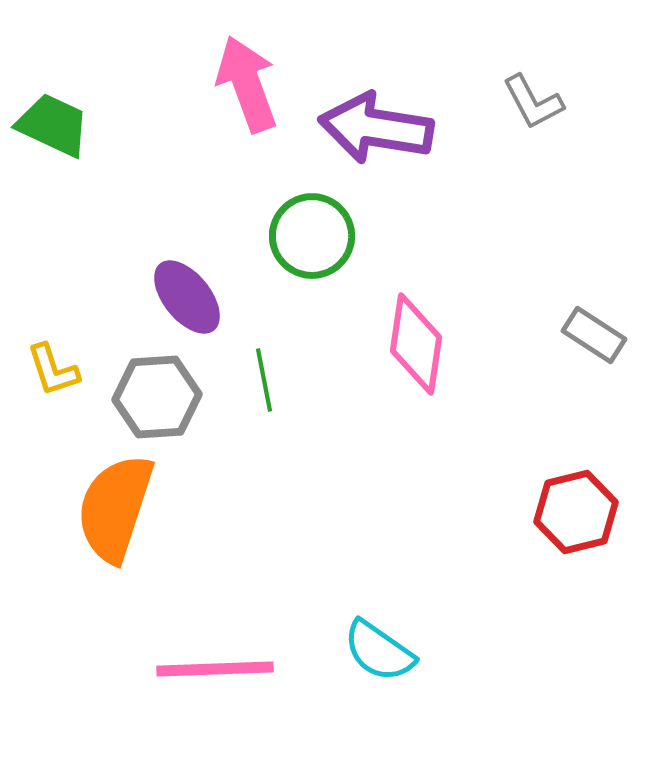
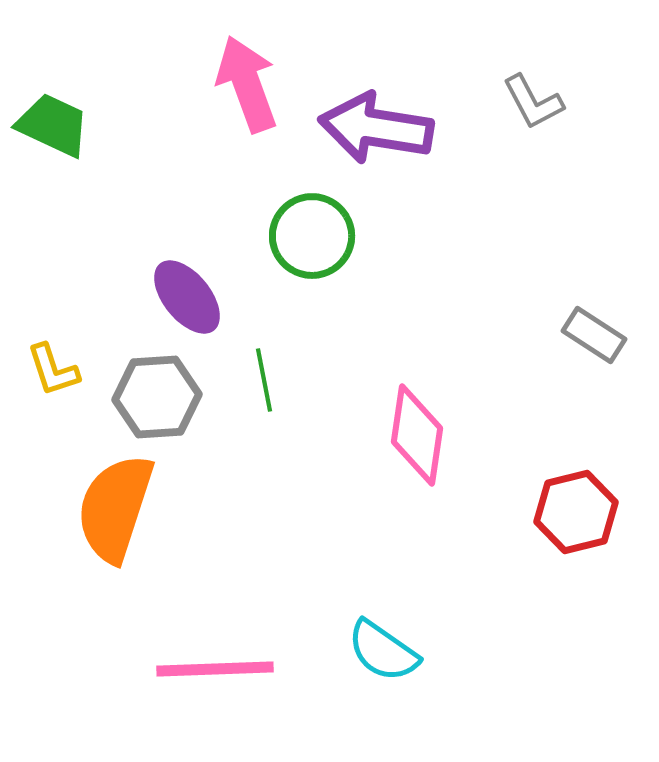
pink diamond: moved 1 px right, 91 px down
cyan semicircle: moved 4 px right
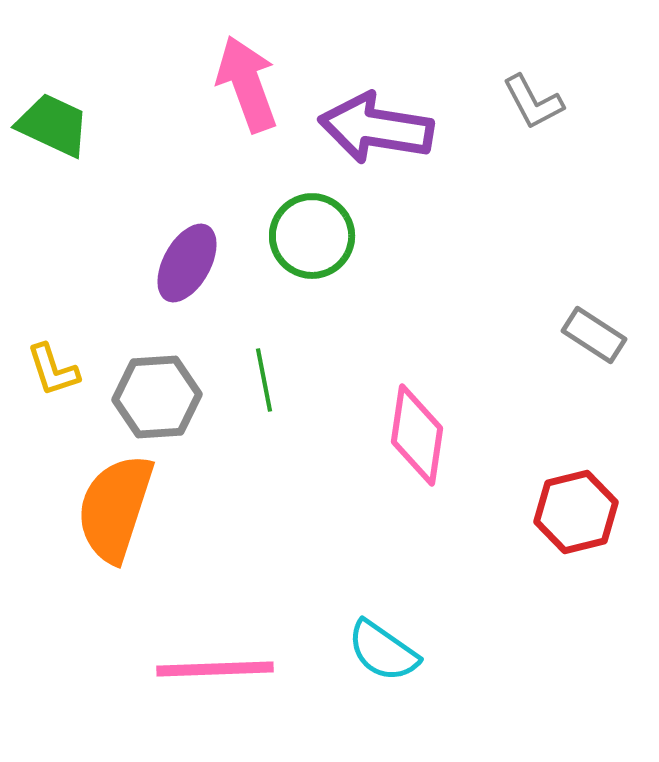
purple ellipse: moved 34 px up; rotated 68 degrees clockwise
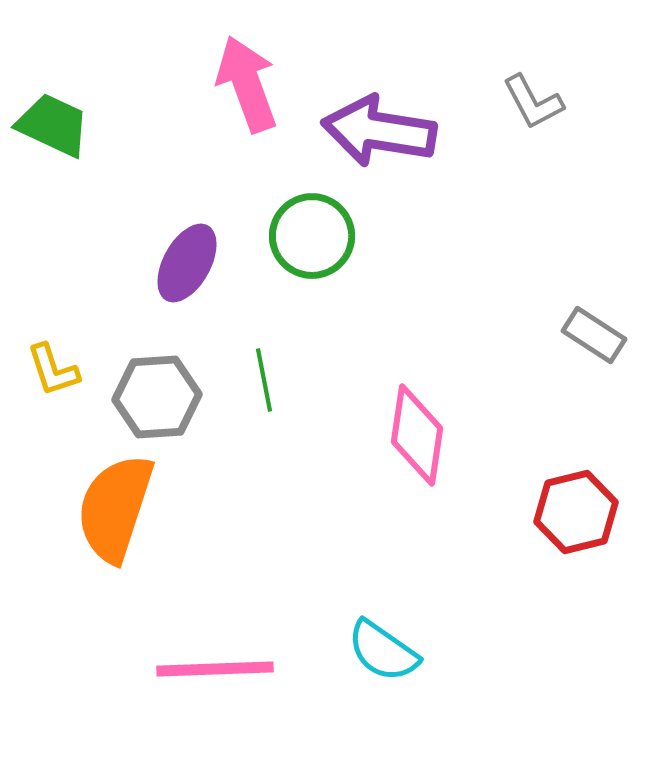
purple arrow: moved 3 px right, 3 px down
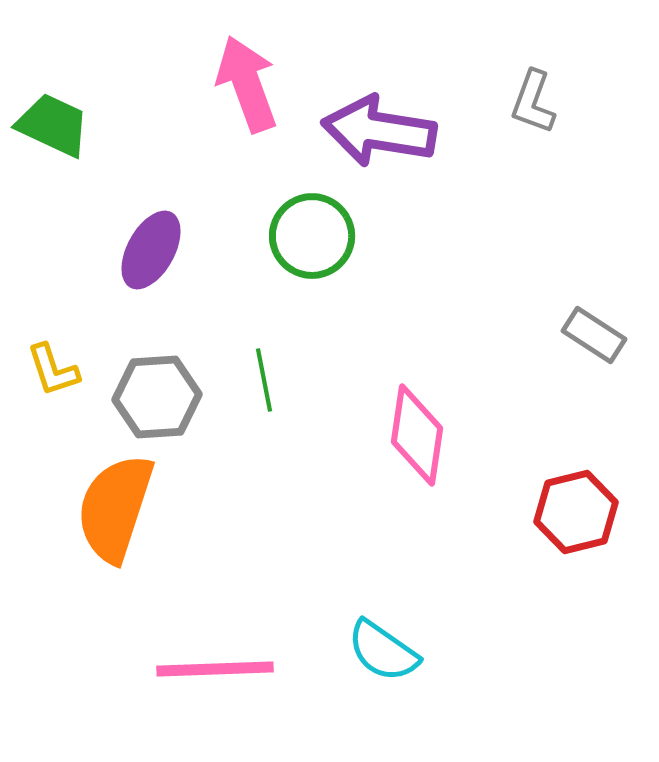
gray L-shape: rotated 48 degrees clockwise
purple ellipse: moved 36 px left, 13 px up
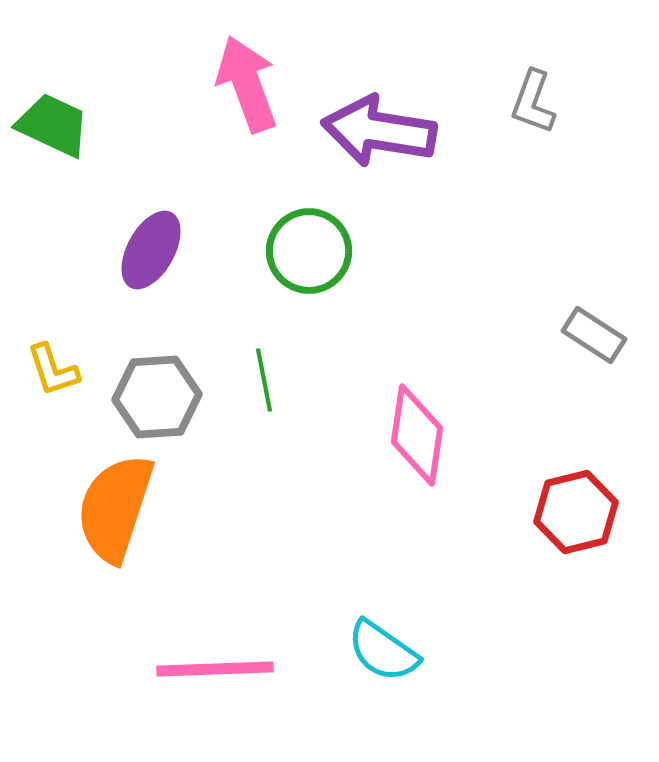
green circle: moved 3 px left, 15 px down
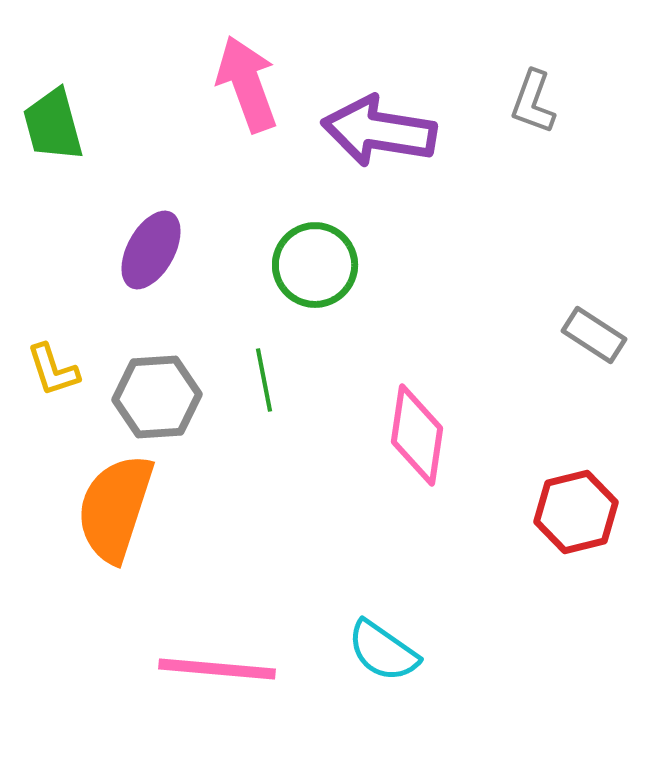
green trapezoid: rotated 130 degrees counterclockwise
green circle: moved 6 px right, 14 px down
pink line: moved 2 px right; rotated 7 degrees clockwise
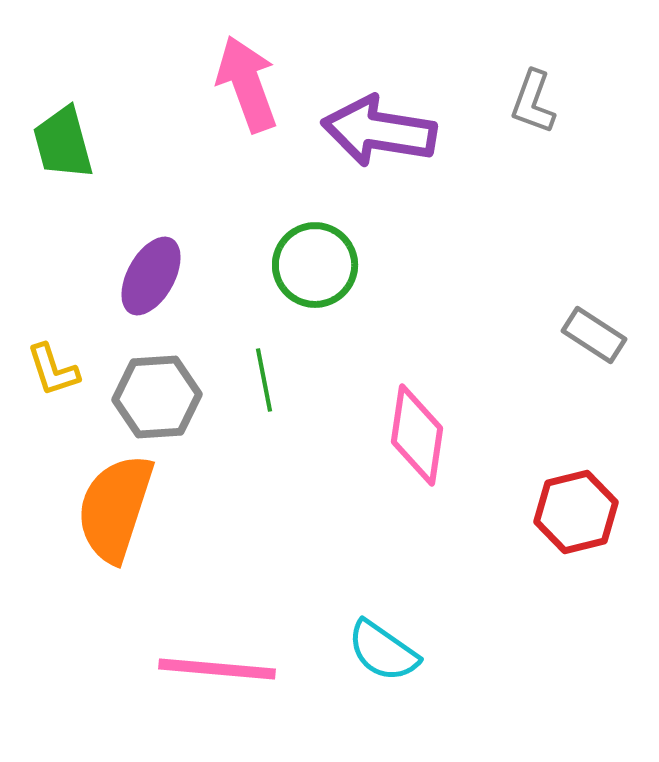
green trapezoid: moved 10 px right, 18 px down
purple ellipse: moved 26 px down
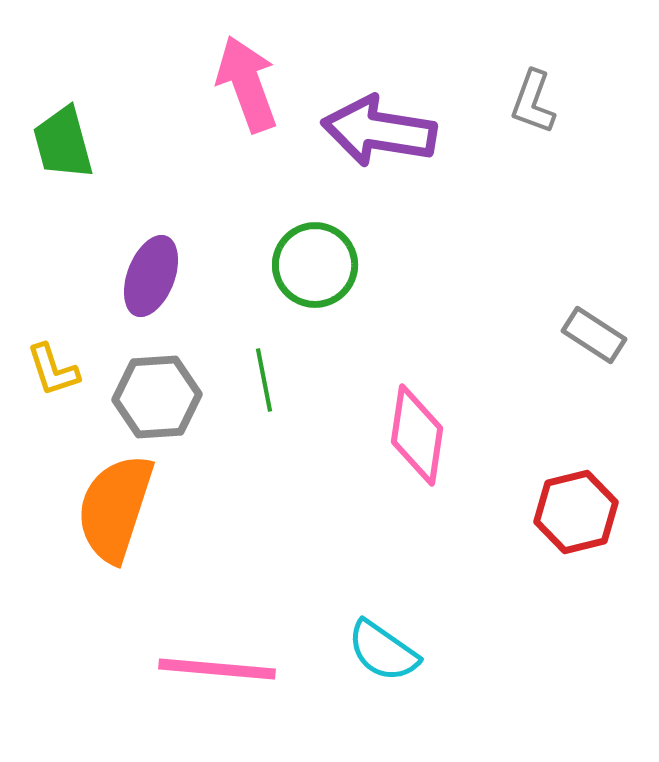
purple ellipse: rotated 8 degrees counterclockwise
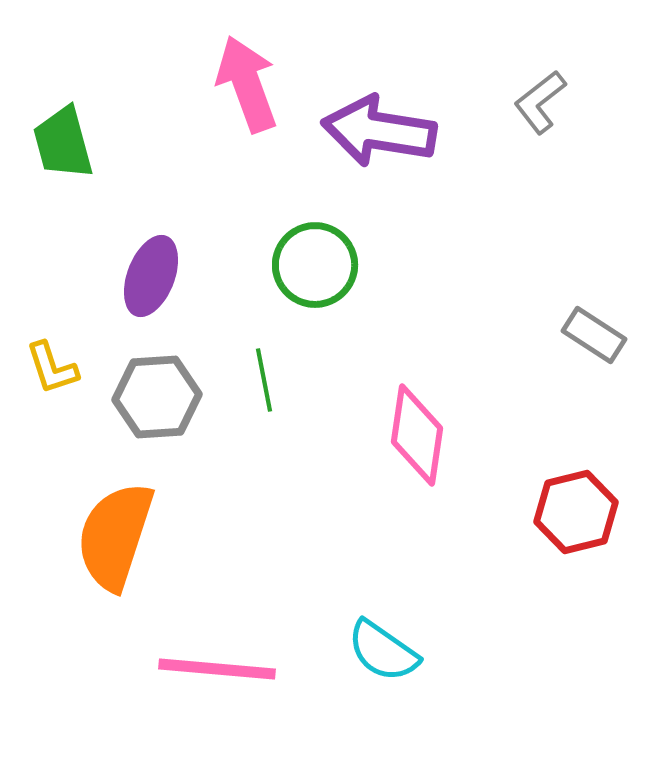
gray L-shape: moved 7 px right; rotated 32 degrees clockwise
yellow L-shape: moved 1 px left, 2 px up
orange semicircle: moved 28 px down
